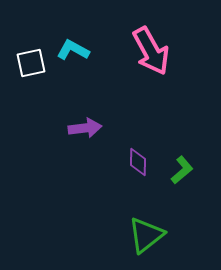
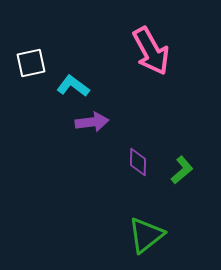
cyan L-shape: moved 36 px down; rotated 8 degrees clockwise
purple arrow: moved 7 px right, 6 px up
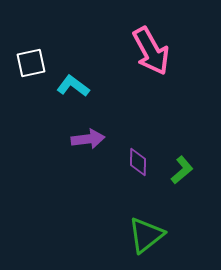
purple arrow: moved 4 px left, 17 px down
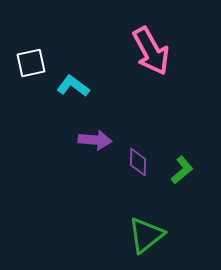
purple arrow: moved 7 px right, 1 px down; rotated 12 degrees clockwise
